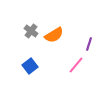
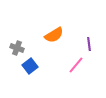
gray cross: moved 14 px left, 17 px down; rotated 16 degrees counterclockwise
purple line: rotated 24 degrees counterclockwise
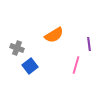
pink line: rotated 24 degrees counterclockwise
